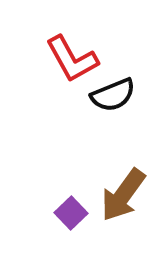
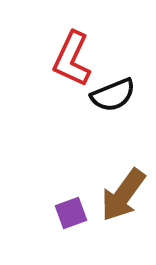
red L-shape: rotated 54 degrees clockwise
purple square: rotated 24 degrees clockwise
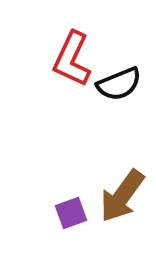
black semicircle: moved 6 px right, 11 px up
brown arrow: moved 1 px left, 1 px down
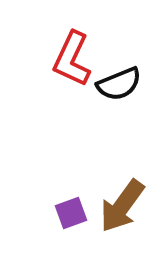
brown arrow: moved 10 px down
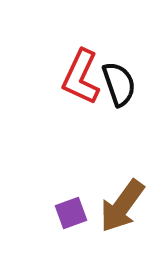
red L-shape: moved 9 px right, 18 px down
black semicircle: rotated 87 degrees counterclockwise
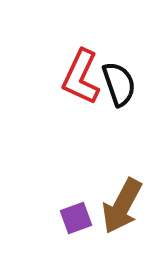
brown arrow: rotated 8 degrees counterclockwise
purple square: moved 5 px right, 5 px down
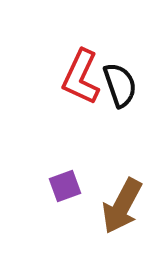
black semicircle: moved 1 px right, 1 px down
purple square: moved 11 px left, 32 px up
